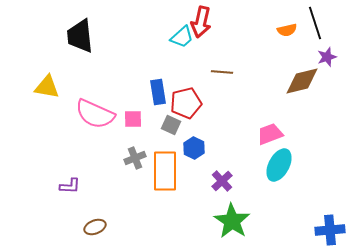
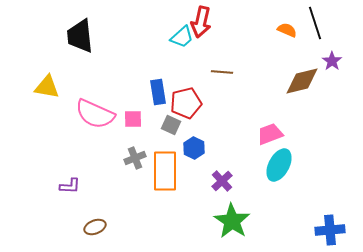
orange semicircle: rotated 144 degrees counterclockwise
purple star: moved 5 px right, 4 px down; rotated 18 degrees counterclockwise
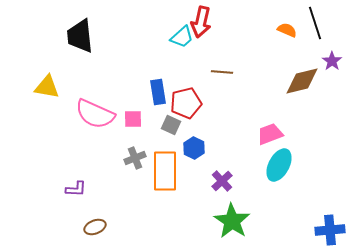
purple L-shape: moved 6 px right, 3 px down
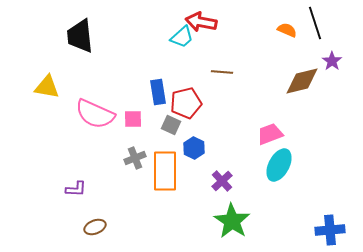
red arrow: rotated 88 degrees clockwise
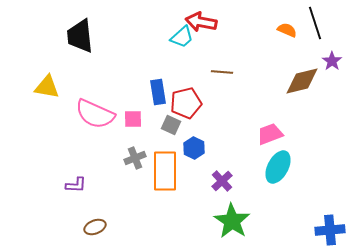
cyan ellipse: moved 1 px left, 2 px down
purple L-shape: moved 4 px up
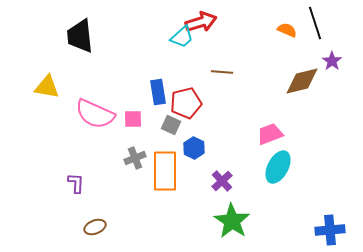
red arrow: rotated 152 degrees clockwise
purple L-shape: moved 2 px up; rotated 90 degrees counterclockwise
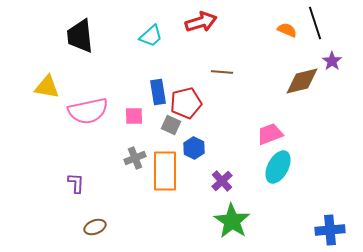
cyan trapezoid: moved 31 px left, 1 px up
pink semicircle: moved 7 px left, 3 px up; rotated 36 degrees counterclockwise
pink square: moved 1 px right, 3 px up
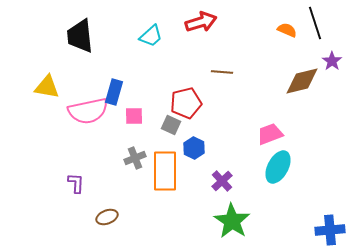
blue rectangle: moved 44 px left; rotated 25 degrees clockwise
brown ellipse: moved 12 px right, 10 px up
